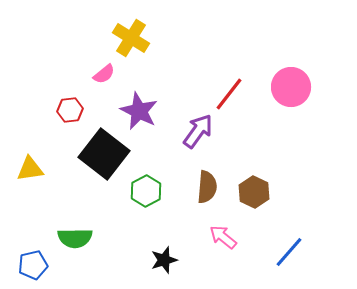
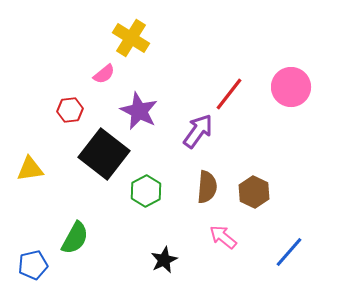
green semicircle: rotated 60 degrees counterclockwise
black star: rotated 8 degrees counterclockwise
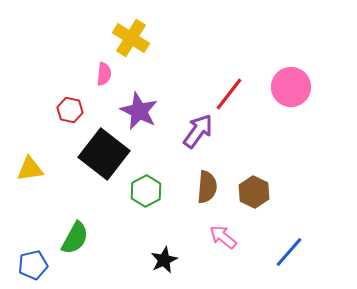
pink semicircle: rotated 45 degrees counterclockwise
red hexagon: rotated 20 degrees clockwise
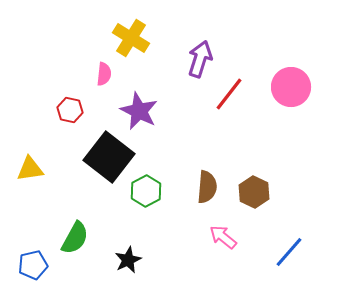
purple arrow: moved 2 px right, 72 px up; rotated 18 degrees counterclockwise
black square: moved 5 px right, 3 px down
black star: moved 36 px left
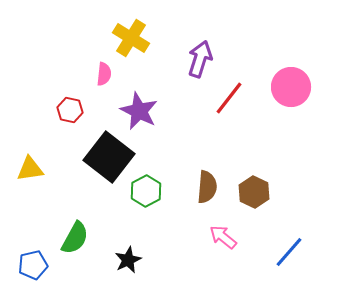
red line: moved 4 px down
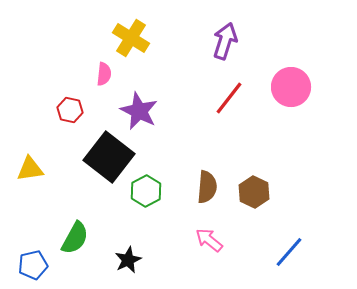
purple arrow: moved 25 px right, 18 px up
pink arrow: moved 14 px left, 3 px down
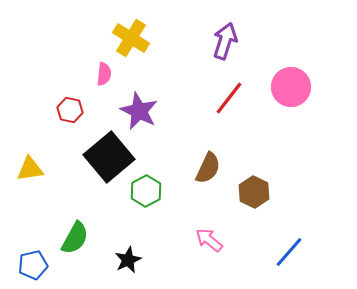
black square: rotated 12 degrees clockwise
brown semicircle: moved 1 px right, 19 px up; rotated 20 degrees clockwise
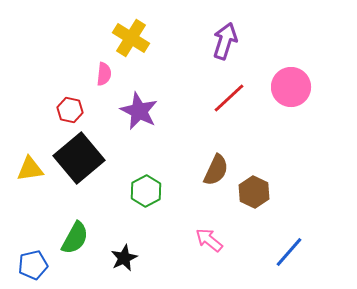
red line: rotated 9 degrees clockwise
black square: moved 30 px left, 1 px down
brown semicircle: moved 8 px right, 2 px down
black star: moved 4 px left, 2 px up
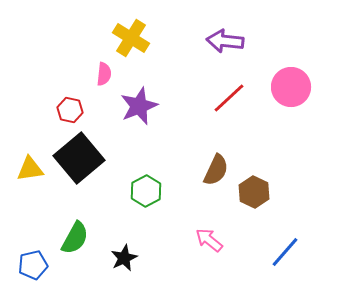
purple arrow: rotated 102 degrees counterclockwise
purple star: moved 5 px up; rotated 24 degrees clockwise
blue line: moved 4 px left
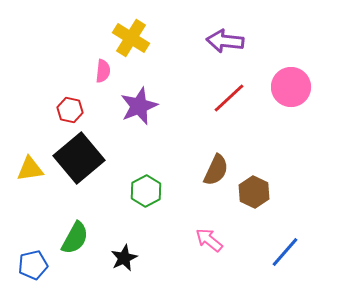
pink semicircle: moved 1 px left, 3 px up
